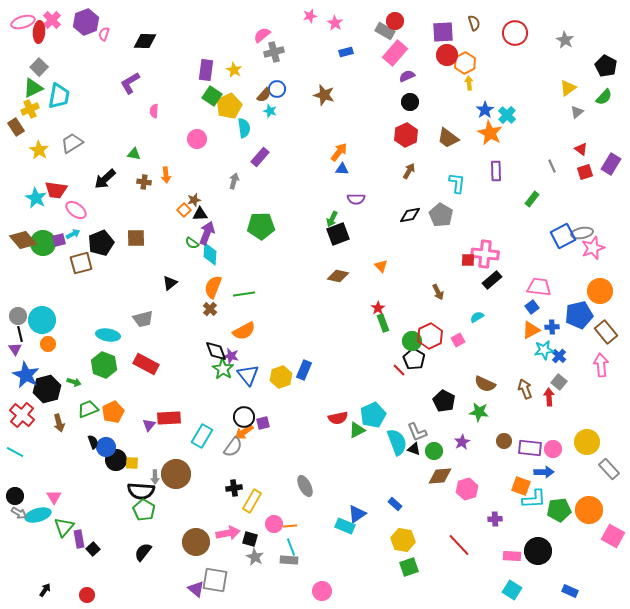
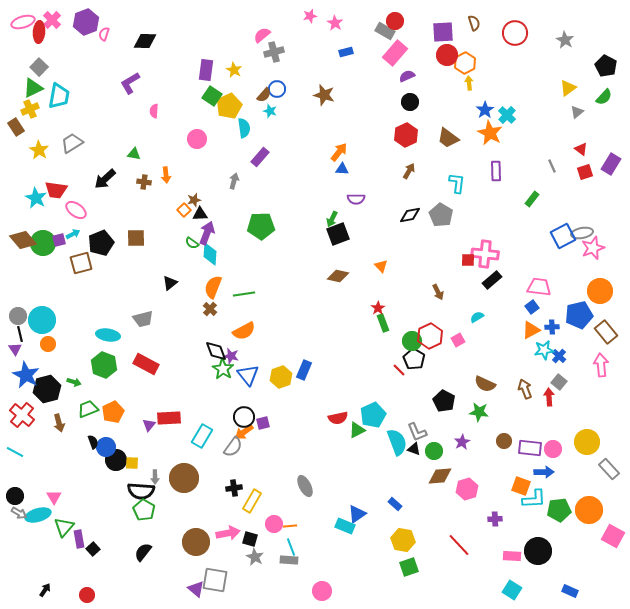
brown circle at (176, 474): moved 8 px right, 4 px down
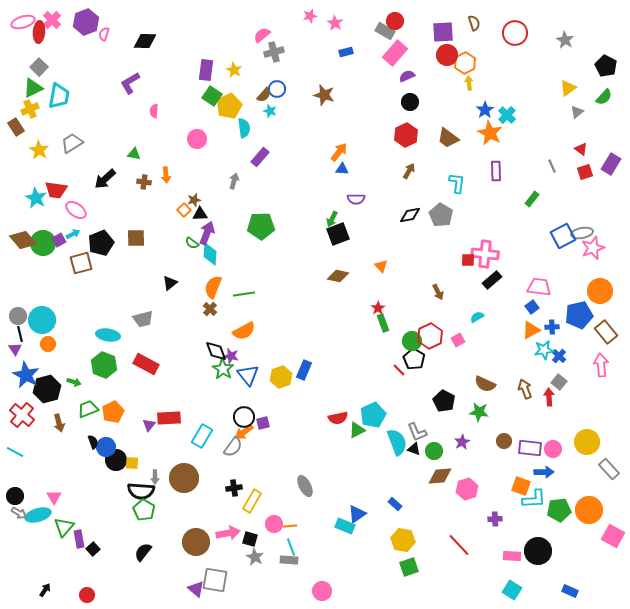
purple square at (59, 240): rotated 16 degrees counterclockwise
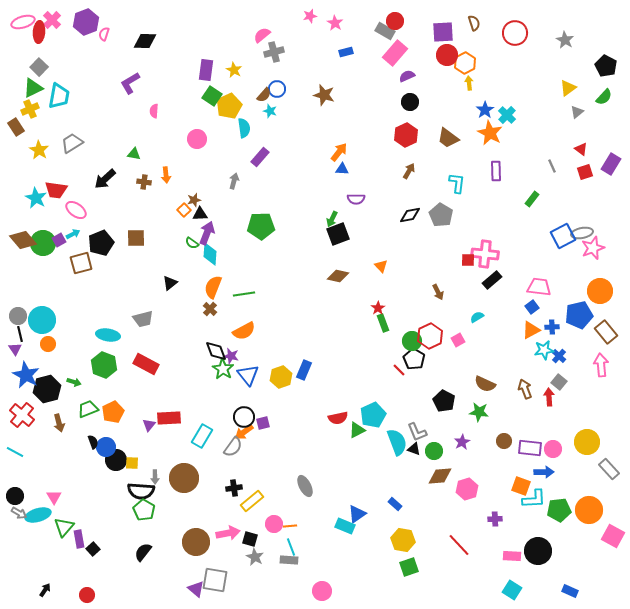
yellow rectangle at (252, 501): rotated 20 degrees clockwise
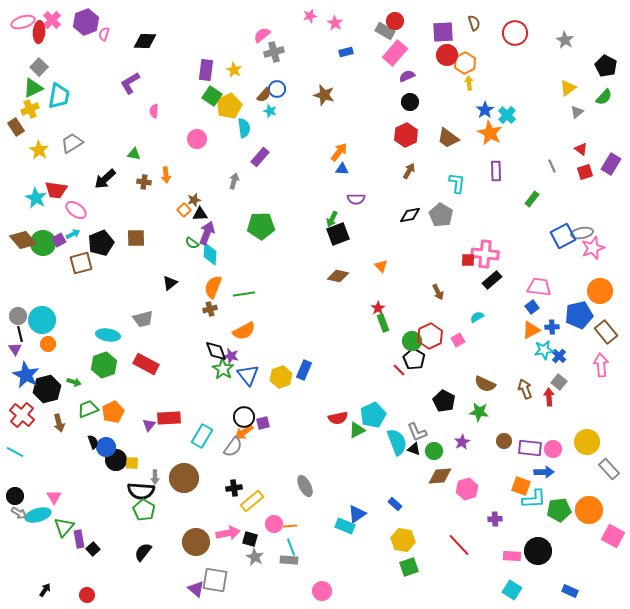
brown cross at (210, 309): rotated 32 degrees clockwise
green hexagon at (104, 365): rotated 20 degrees clockwise
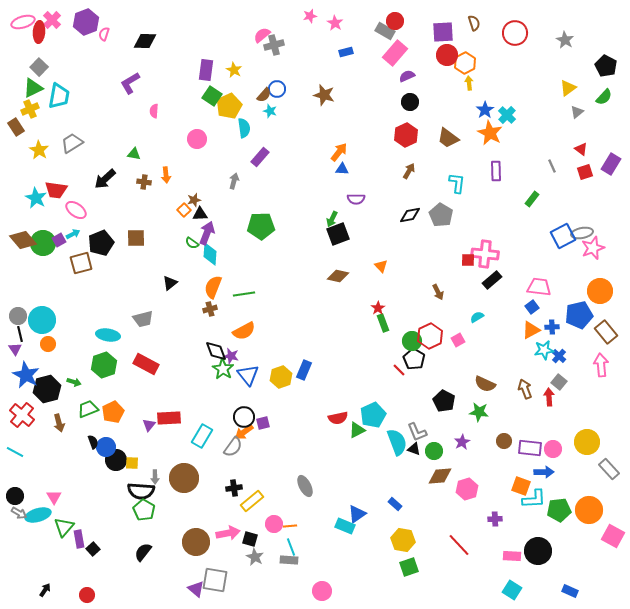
gray cross at (274, 52): moved 7 px up
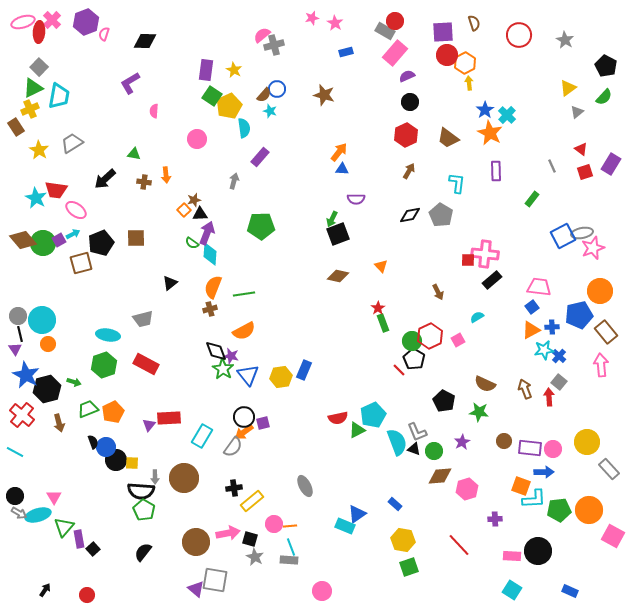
pink star at (310, 16): moved 2 px right, 2 px down
red circle at (515, 33): moved 4 px right, 2 px down
yellow hexagon at (281, 377): rotated 10 degrees clockwise
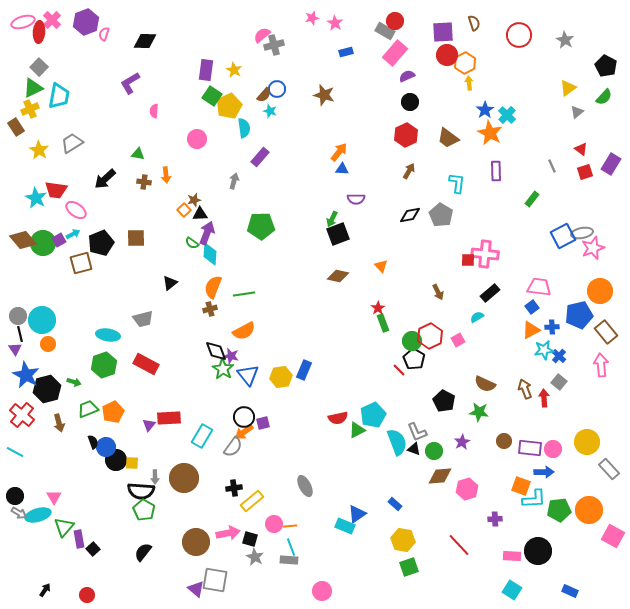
green triangle at (134, 154): moved 4 px right
black rectangle at (492, 280): moved 2 px left, 13 px down
red arrow at (549, 397): moved 5 px left, 1 px down
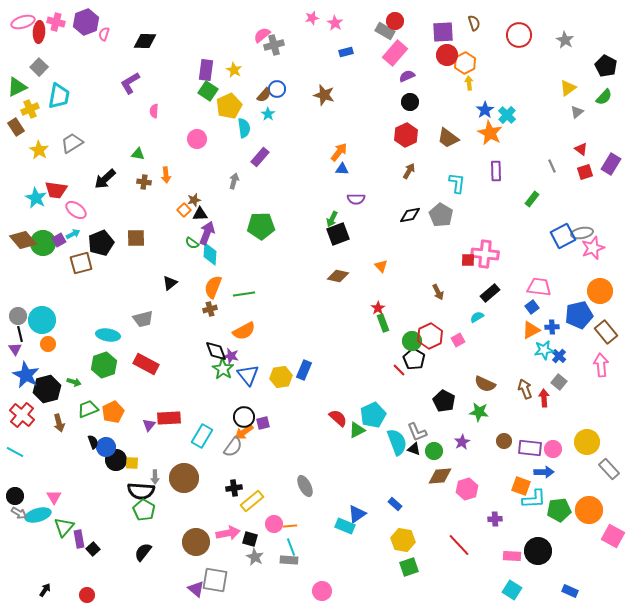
pink cross at (52, 20): moved 4 px right, 2 px down; rotated 30 degrees counterclockwise
green triangle at (33, 88): moved 16 px left, 1 px up
green square at (212, 96): moved 4 px left, 5 px up
cyan star at (270, 111): moved 2 px left, 3 px down; rotated 16 degrees clockwise
red semicircle at (338, 418): rotated 126 degrees counterclockwise
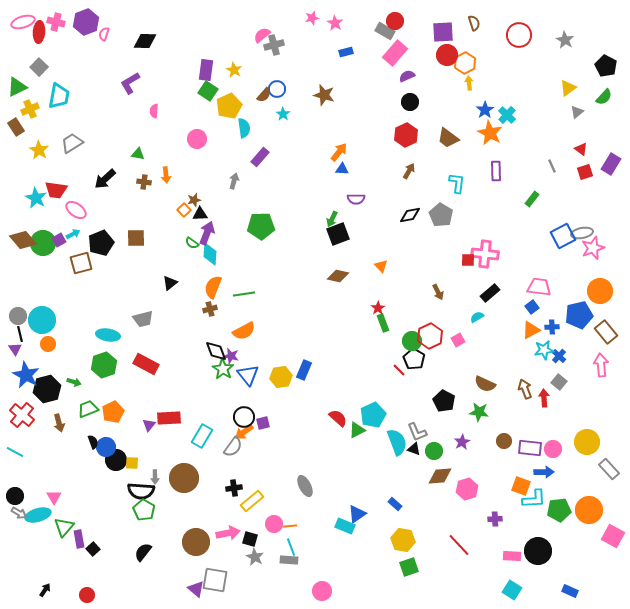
cyan star at (268, 114): moved 15 px right
